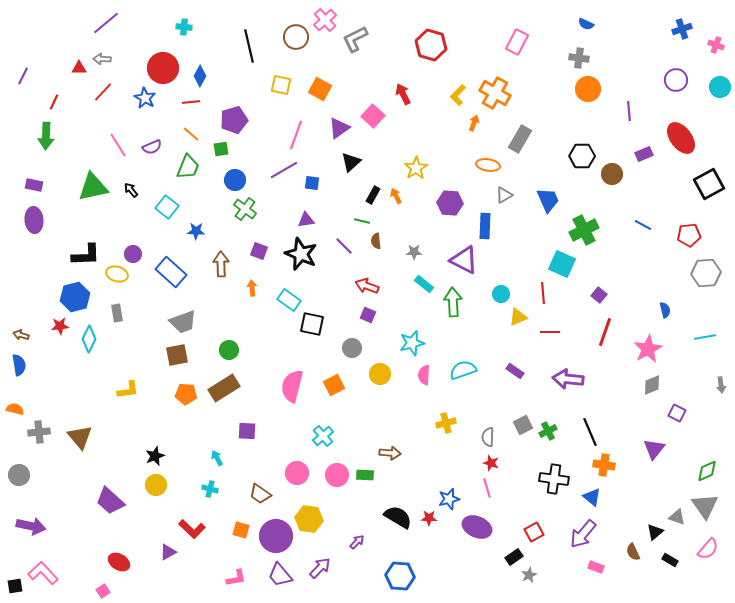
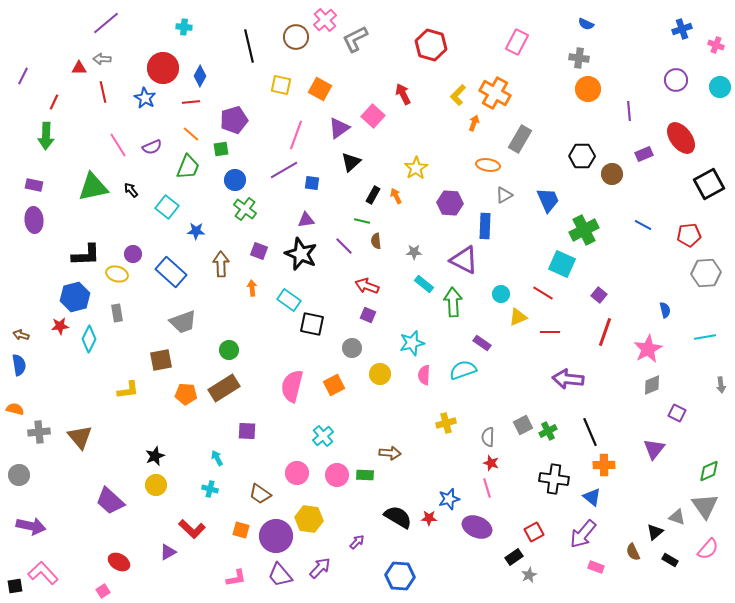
red line at (103, 92): rotated 55 degrees counterclockwise
red line at (543, 293): rotated 55 degrees counterclockwise
brown square at (177, 355): moved 16 px left, 5 px down
purple rectangle at (515, 371): moved 33 px left, 28 px up
orange cross at (604, 465): rotated 10 degrees counterclockwise
green diamond at (707, 471): moved 2 px right
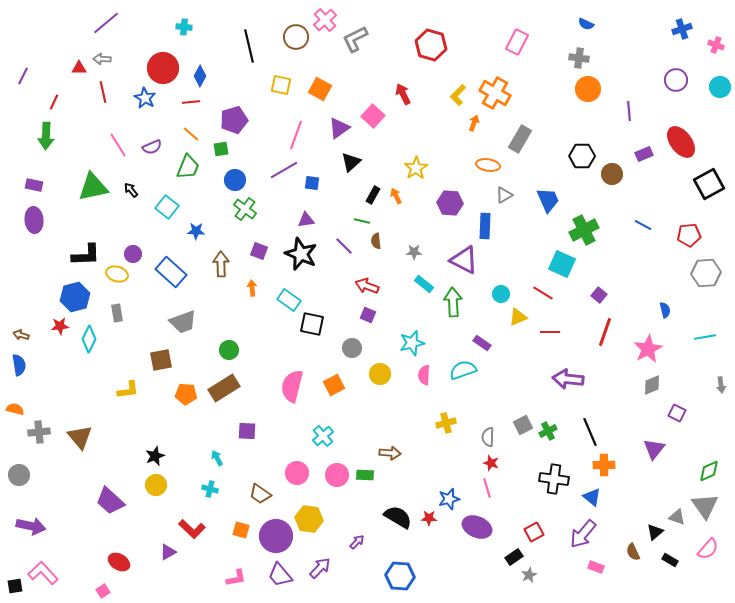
red ellipse at (681, 138): moved 4 px down
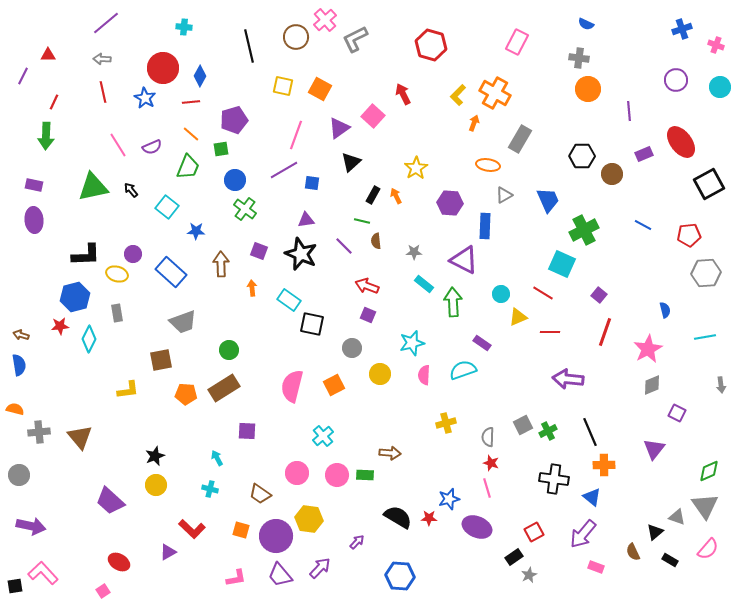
red triangle at (79, 68): moved 31 px left, 13 px up
yellow square at (281, 85): moved 2 px right, 1 px down
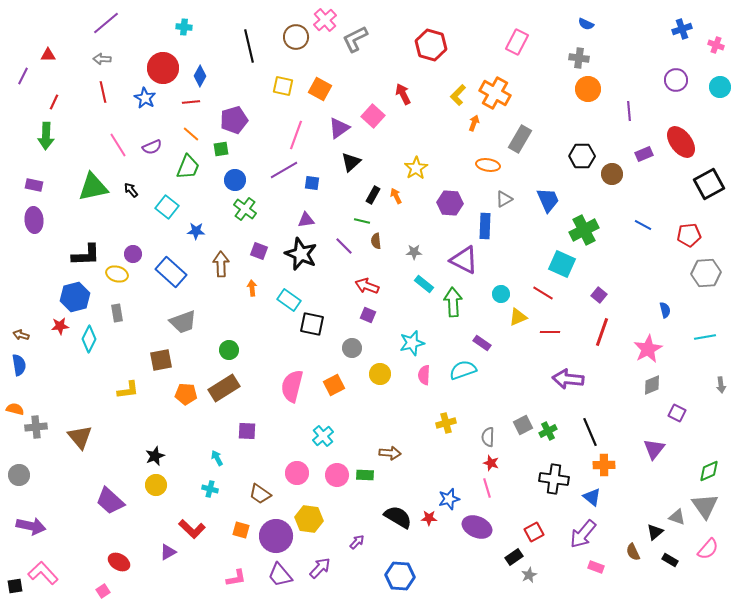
gray triangle at (504, 195): moved 4 px down
red line at (605, 332): moved 3 px left
gray cross at (39, 432): moved 3 px left, 5 px up
